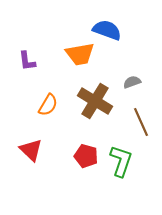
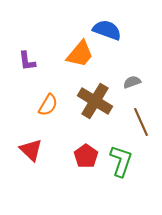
orange trapezoid: rotated 40 degrees counterclockwise
red pentagon: rotated 20 degrees clockwise
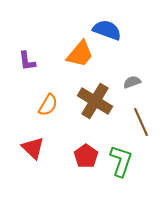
red triangle: moved 2 px right, 2 px up
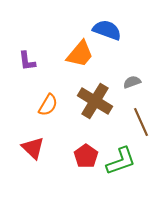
green L-shape: rotated 52 degrees clockwise
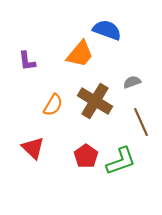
orange semicircle: moved 5 px right
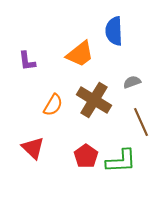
blue semicircle: moved 7 px right, 1 px down; rotated 112 degrees counterclockwise
orange trapezoid: rotated 12 degrees clockwise
brown cross: moved 1 px left, 1 px up
green L-shape: rotated 16 degrees clockwise
